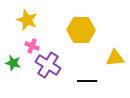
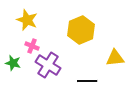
yellow hexagon: rotated 24 degrees counterclockwise
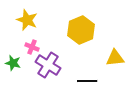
pink cross: moved 1 px down
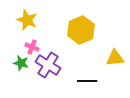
green star: moved 8 px right
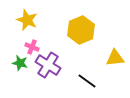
green star: moved 1 px left
black line: rotated 36 degrees clockwise
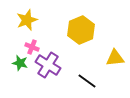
yellow star: rotated 30 degrees clockwise
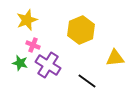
pink cross: moved 1 px right, 2 px up
